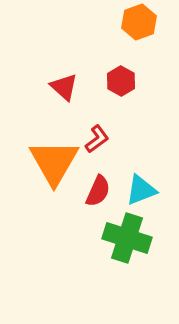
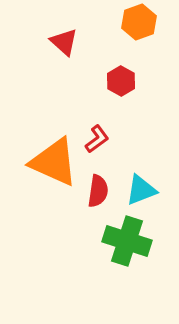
red triangle: moved 45 px up
orange triangle: rotated 36 degrees counterclockwise
red semicircle: rotated 16 degrees counterclockwise
green cross: moved 3 px down
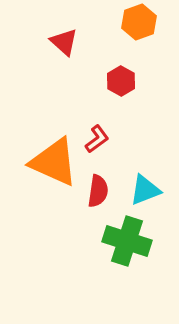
cyan triangle: moved 4 px right
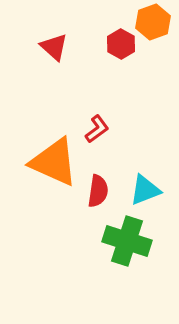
orange hexagon: moved 14 px right
red triangle: moved 10 px left, 5 px down
red hexagon: moved 37 px up
red L-shape: moved 10 px up
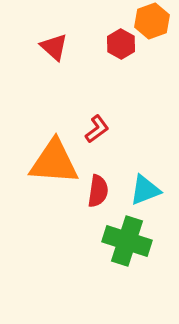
orange hexagon: moved 1 px left, 1 px up
orange triangle: rotated 20 degrees counterclockwise
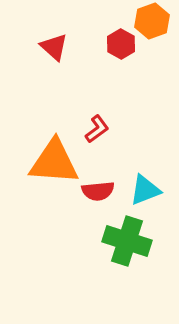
red semicircle: rotated 76 degrees clockwise
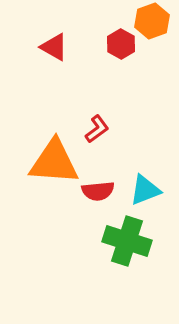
red triangle: rotated 12 degrees counterclockwise
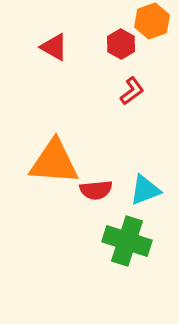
red L-shape: moved 35 px right, 38 px up
red semicircle: moved 2 px left, 1 px up
